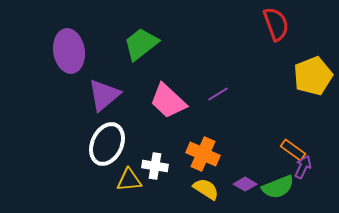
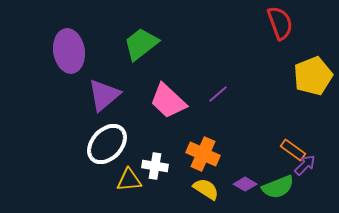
red semicircle: moved 4 px right, 1 px up
purple line: rotated 10 degrees counterclockwise
white ellipse: rotated 18 degrees clockwise
purple arrow: moved 2 px right, 2 px up; rotated 20 degrees clockwise
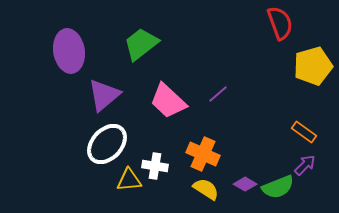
yellow pentagon: moved 10 px up; rotated 6 degrees clockwise
orange rectangle: moved 11 px right, 18 px up
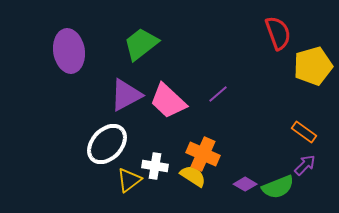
red semicircle: moved 2 px left, 10 px down
purple triangle: moved 22 px right; rotated 12 degrees clockwise
yellow triangle: rotated 32 degrees counterclockwise
yellow semicircle: moved 13 px left, 13 px up
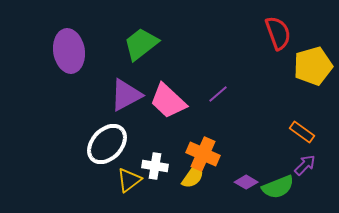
orange rectangle: moved 2 px left
yellow semicircle: rotated 92 degrees clockwise
purple diamond: moved 1 px right, 2 px up
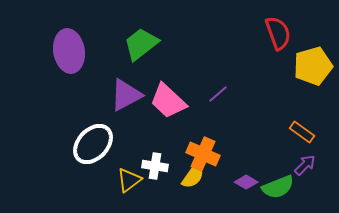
white ellipse: moved 14 px left
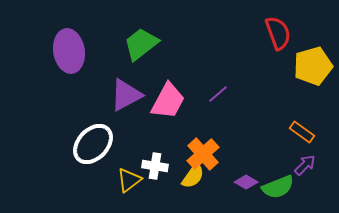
pink trapezoid: rotated 105 degrees counterclockwise
orange cross: rotated 24 degrees clockwise
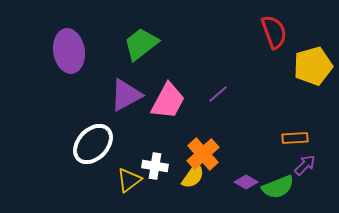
red semicircle: moved 4 px left, 1 px up
orange rectangle: moved 7 px left, 6 px down; rotated 40 degrees counterclockwise
